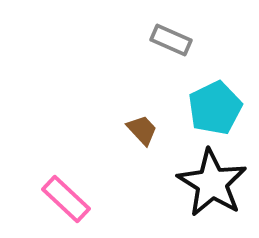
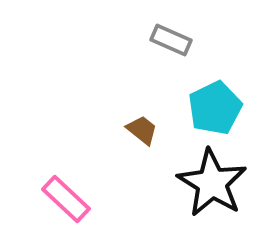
brown trapezoid: rotated 8 degrees counterclockwise
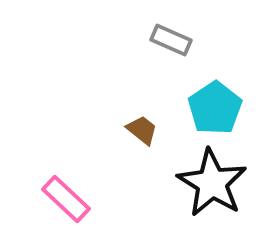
cyan pentagon: rotated 8 degrees counterclockwise
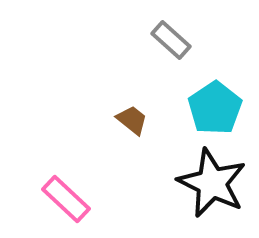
gray rectangle: rotated 18 degrees clockwise
brown trapezoid: moved 10 px left, 10 px up
black star: rotated 6 degrees counterclockwise
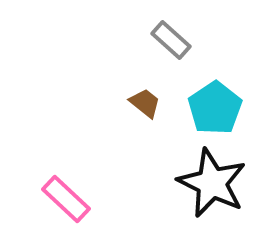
brown trapezoid: moved 13 px right, 17 px up
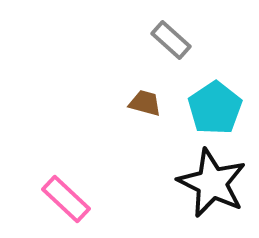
brown trapezoid: rotated 24 degrees counterclockwise
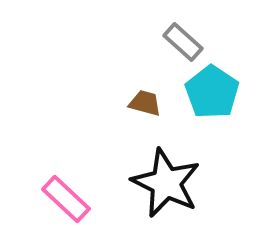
gray rectangle: moved 12 px right, 2 px down
cyan pentagon: moved 3 px left, 16 px up; rotated 4 degrees counterclockwise
black star: moved 46 px left
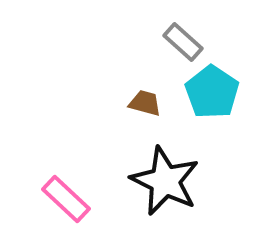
black star: moved 1 px left, 2 px up
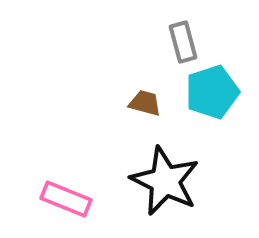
gray rectangle: rotated 33 degrees clockwise
cyan pentagon: rotated 20 degrees clockwise
pink rectangle: rotated 21 degrees counterclockwise
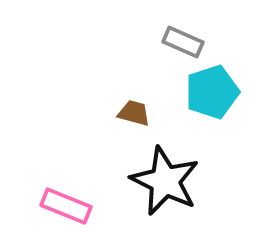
gray rectangle: rotated 51 degrees counterclockwise
brown trapezoid: moved 11 px left, 10 px down
pink rectangle: moved 7 px down
